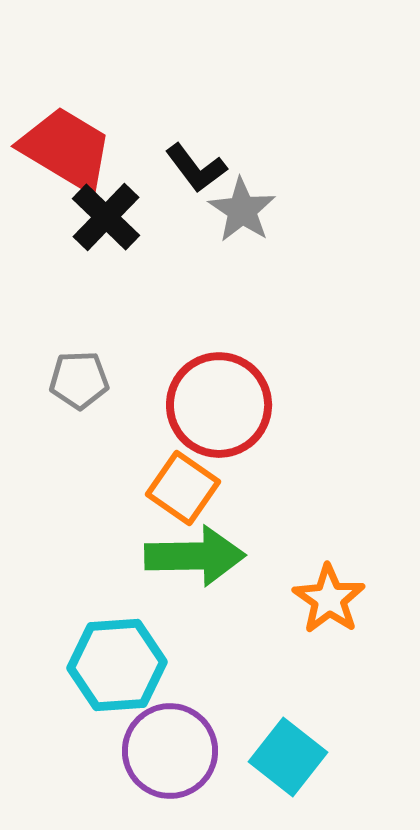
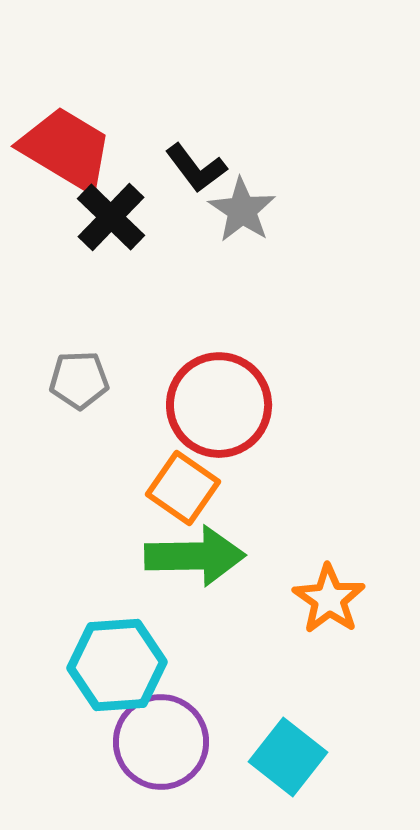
black cross: moved 5 px right
purple circle: moved 9 px left, 9 px up
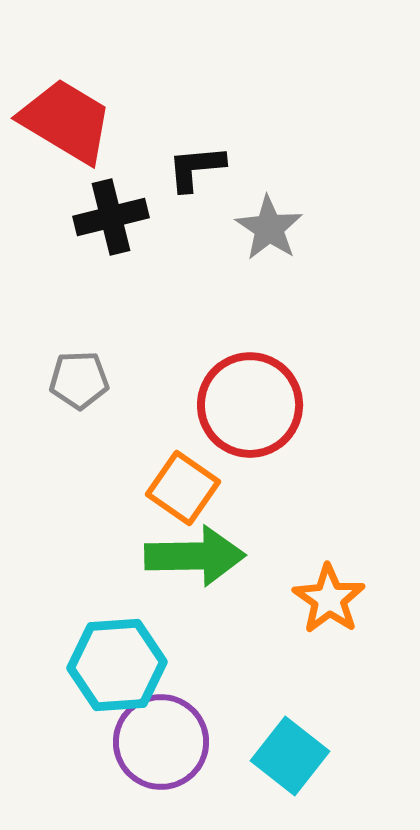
red trapezoid: moved 28 px up
black L-shape: rotated 122 degrees clockwise
gray star: moved 27 px right, 18 px down
black cross: rotated 32 degrees clockwise
red circle: moved 31 px right
cyan square: moved 2 px right, 1 px up
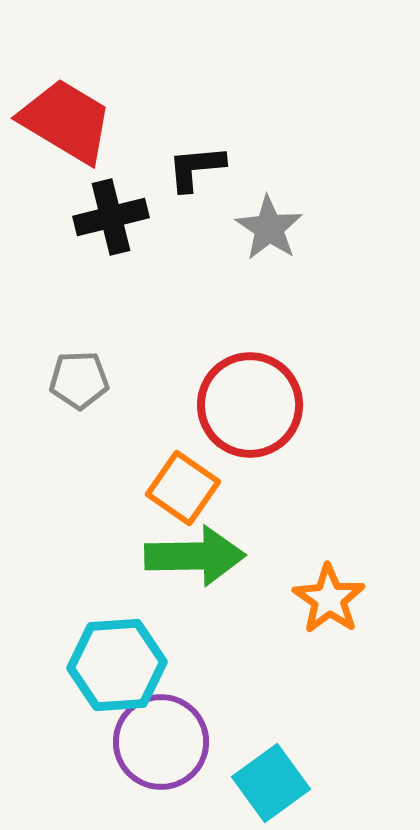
cyan square: moved 19 px left, 27 px down; rotated 16 degrees clockwise
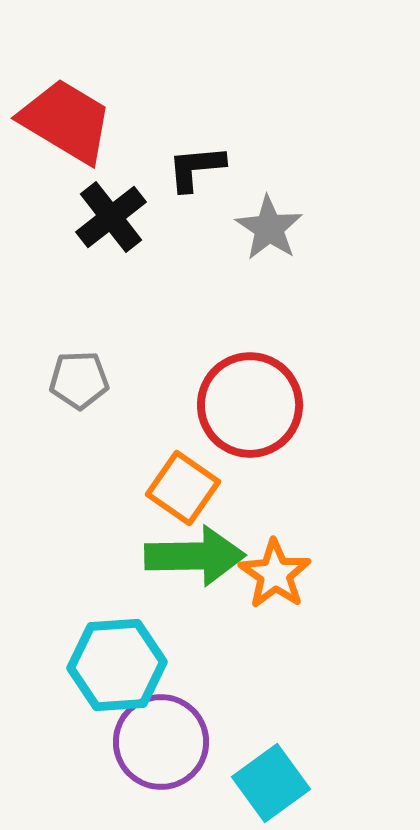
black cross: rotated 24 degrees counterclockwise
orange star: moved 54 px left, 25 px up
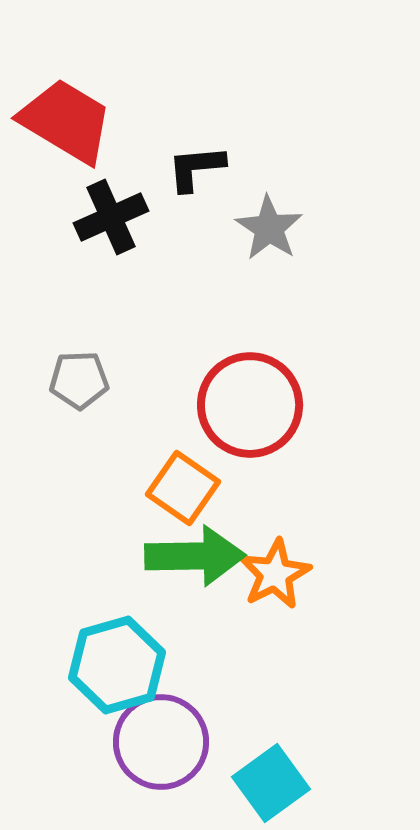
black cross: rotated 14 degrees clockwise
orange star: rotated 10 degrees clockwise
cyan hexagon: rotated 12 degrees counterclockwise
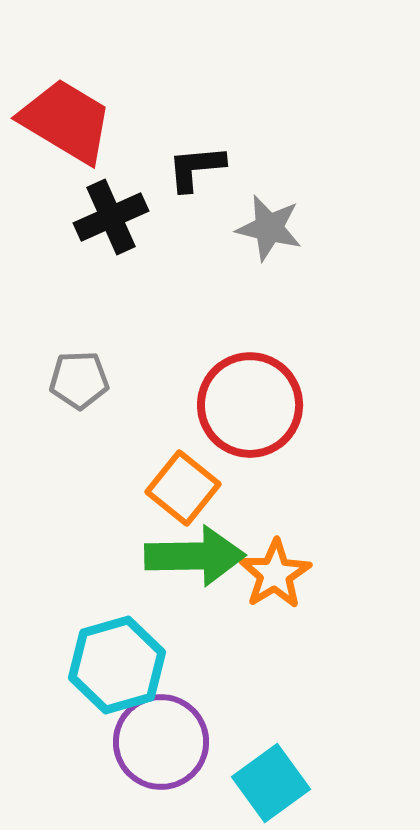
gray star: rotated 20 degrees counterclockwise
orange square: rotated 4 degrees clockwise
orange star: rotated 4 degrees counterclockwise
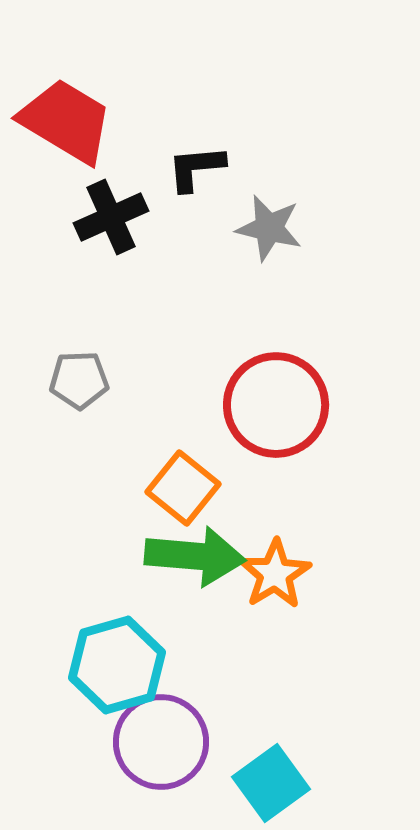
red circle: moved 26 px right
green arrow: rotated 6 degrees clockwise
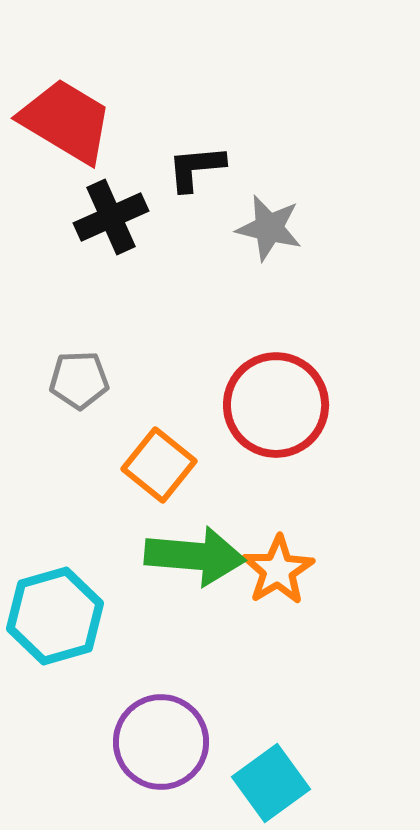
orange square: moved 24 px left, 23 px up
orange star: moved 3 px right, 4 px up
cyan hexagon: moved 62 px left, 49 px up
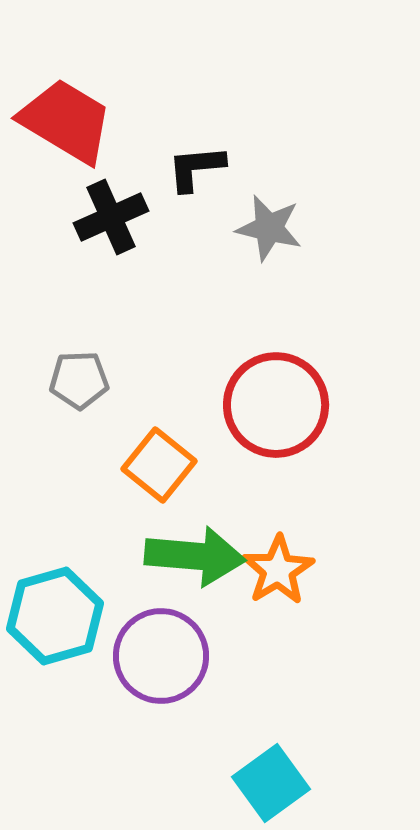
purple circle: moved 86 px up
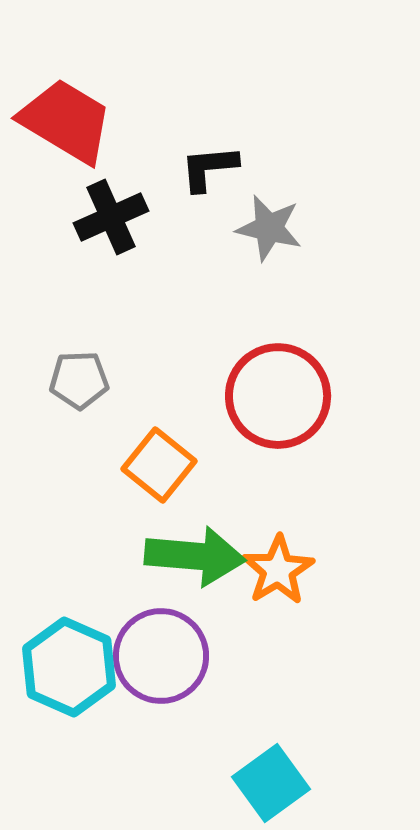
black L-shape: moved 13 px right
red circle: moved 2 px right, 9 px up
cyan hexagon: moved 14 px right, 51 px down; rotated 20 degrees counterclockwise
